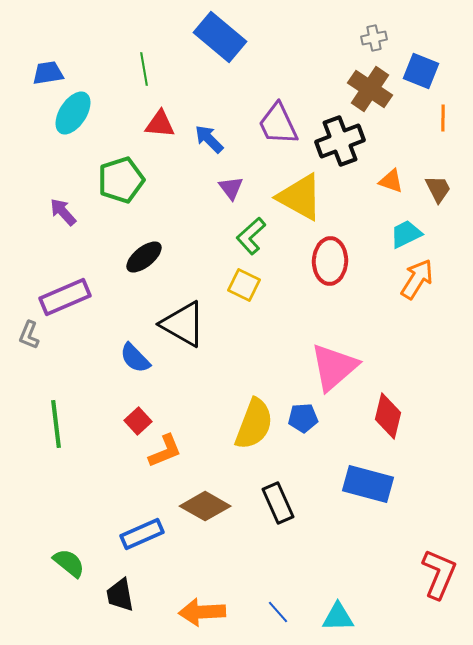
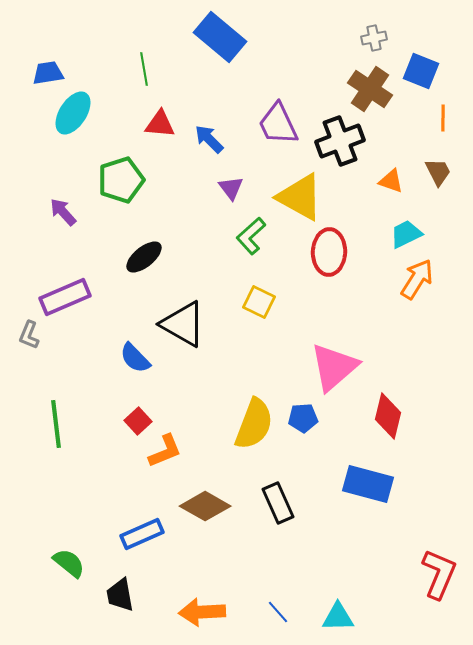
brown trapezoid at (438, 189): moved 17 px up
red ellipse at (330, 261): moved 1 px left, 9 px up
yellow square at (244, 285): moved 15 px right, 17 px down
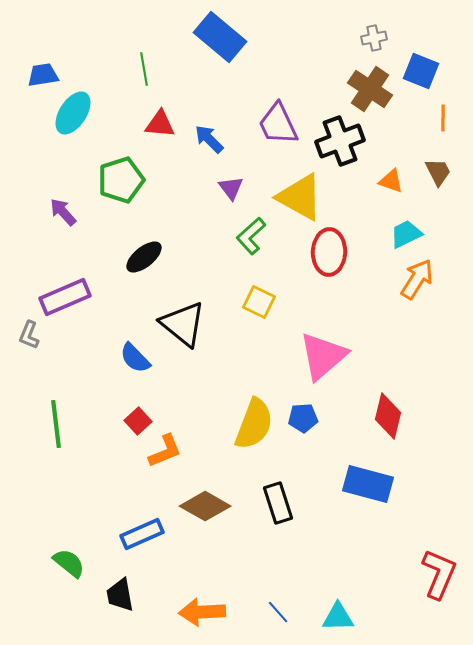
blue trapezoid at (48, 73): moved 5 px left, 2 px down
black triangle at (183, 324): rotated 9 degrees clockwise
pink triangle at (334, 367): moved 11 px left, 11 px up
black rectangle at (278, 503): rotated 6 degrees clockwise
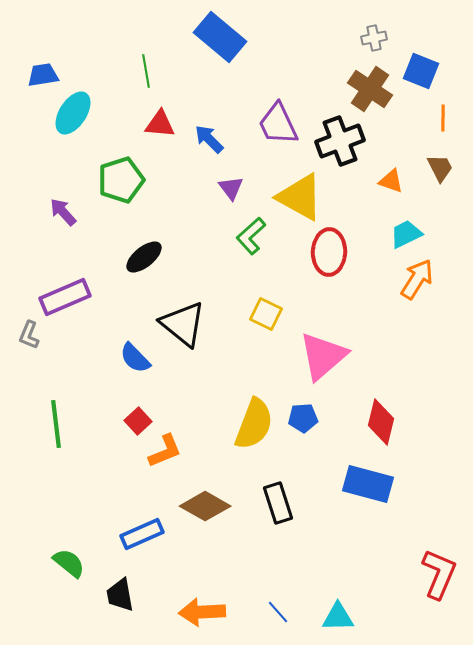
green line at (144, 69): moved 2 px right, 2 px down
brown trapezoid at (438, 172): moved 2 px right, 4 px up
yellow square at (259, 302): moved 7 px right, 12 px down
red diamond at (388, 416): moved 7 px left, 6 px down
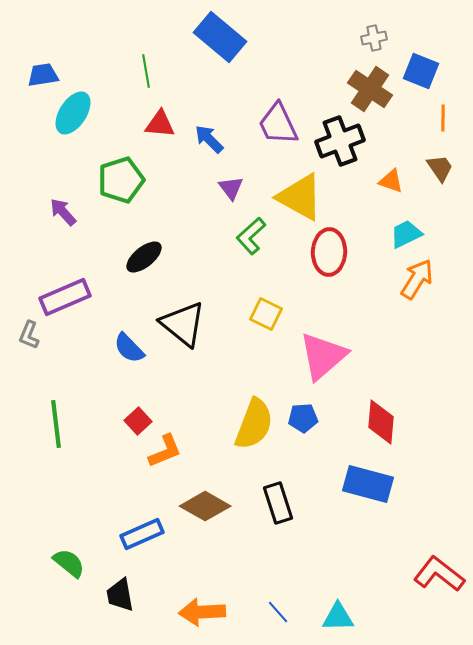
brown trapezoid at (440, 168): rotated 8 degrees counterclockwise
blue semicircle at (135, 358): moved 6 px left, 10 px up
red diamond at (381, 422): rotated 9 degrees counterclockwise
red L-shape at (439, 574): rotated 75 degrees counterclockwise
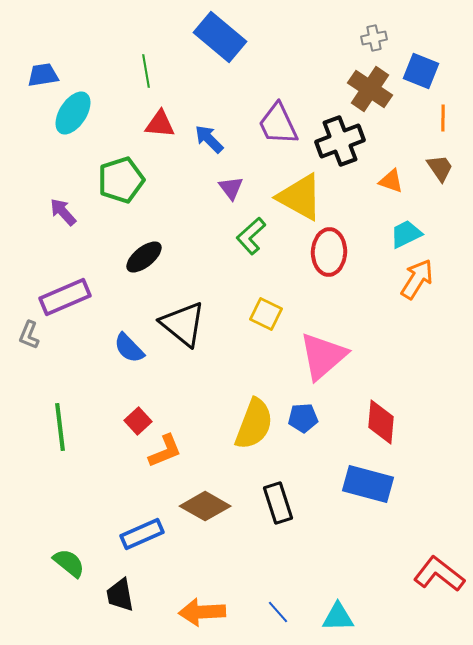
green line at (56, 424): moved 4 px right, 3 px down
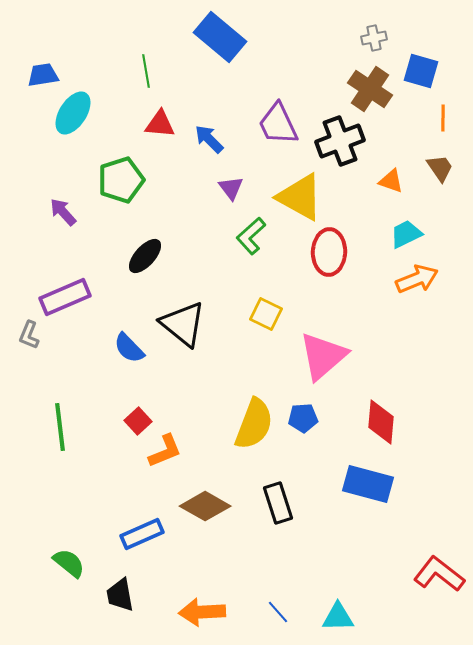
blue square at (421, 71): rotated 6 degrees counterclockwise
black ellipse at (144, 257): moved 1 px right, 1 px up; rotated 9 degrees counterclockwise
orange arrow at (417, 279): rotated 36 degrees clockwise
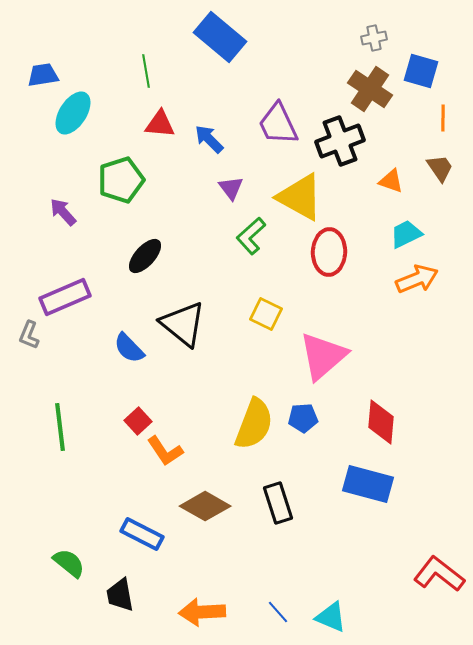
orange L-shape at (165, 451): rotated 78 degrees clockwise
blue rectangle at (142, 534): rotated 51 degrees clockwise
cyan triangle at (338, 617): moved 7 px left; rotated 24 degrees clockwise
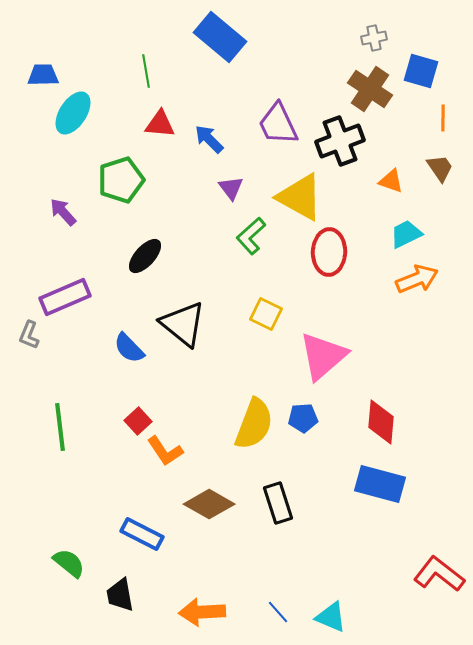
blue trapezoid at (43, 75): rotated 8 degrees clockwise
blue rectangle at (368, 484): moved 12 px right
brown diamond at (205, 506): moved 4 px right, 2 px up
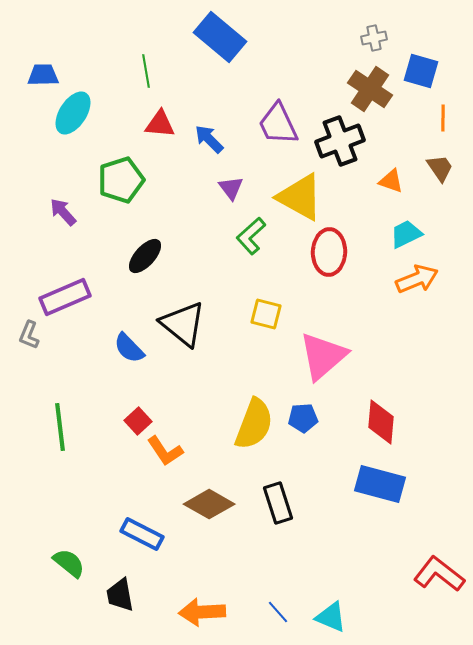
yellow square at (266, 314): rotated 12 degrees counterclockwise
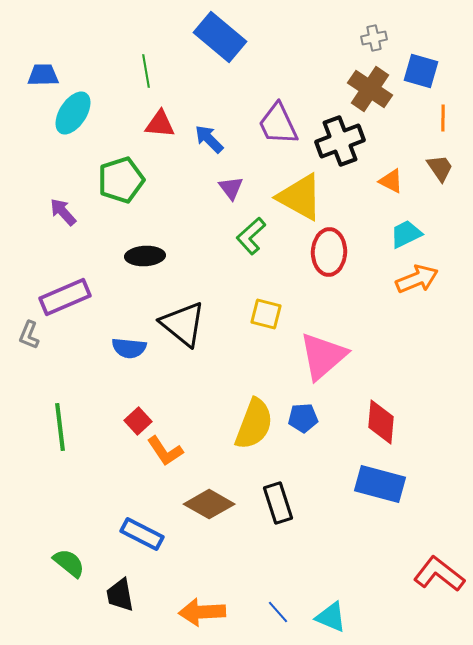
orange triangle at (391, 181): rotated 8 degrees clockwise
black ellipse at (145, 256): rotated 45 degrees clockwise
blue semicircle at (129, 348): rotated 40 degrees counterclockwise
